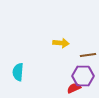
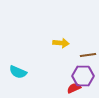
cyan semicircle: rotated 72 degrees counterclockwise
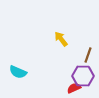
yellow arrow: moved 4 px up; rotated 133 degrees counterclockwise
brown line: rotated 63 degrees counterclockwise
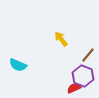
brown line: rotated 21 degrees clockwise
cyan semicircle: moved 7 px up
purple hexagon: rotated 20 degrees clockwise
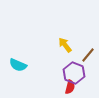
yellow arrow: moved 4 px right, 6 px down
purple hexagon: moved 9 px left, 3 px up
red semicircle: moved 4 px left, 1 px up; rotated 128 degrees clockwise
